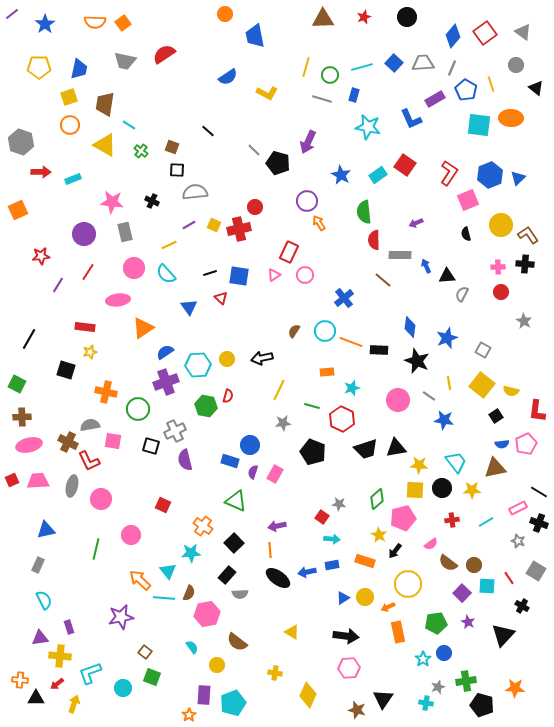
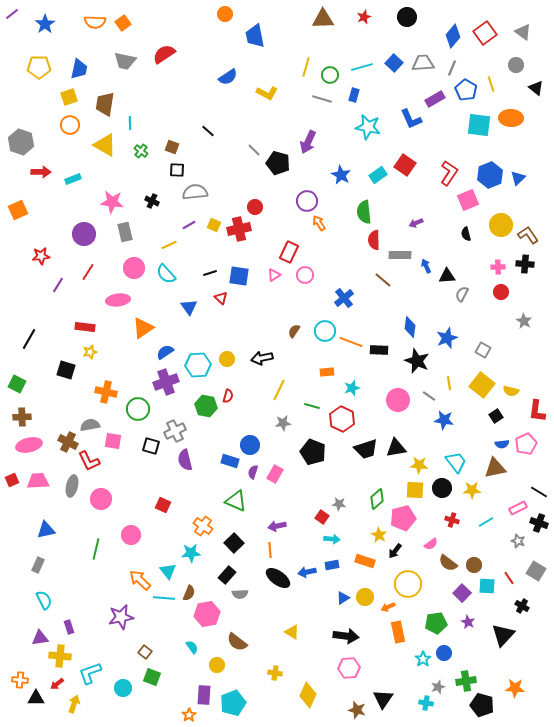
cyan line at (129, 125): moved 1 px right, 2 px up; rotated 56 degrees clockwise
red cross at (452, 520): rotated 24 degrees clockwise
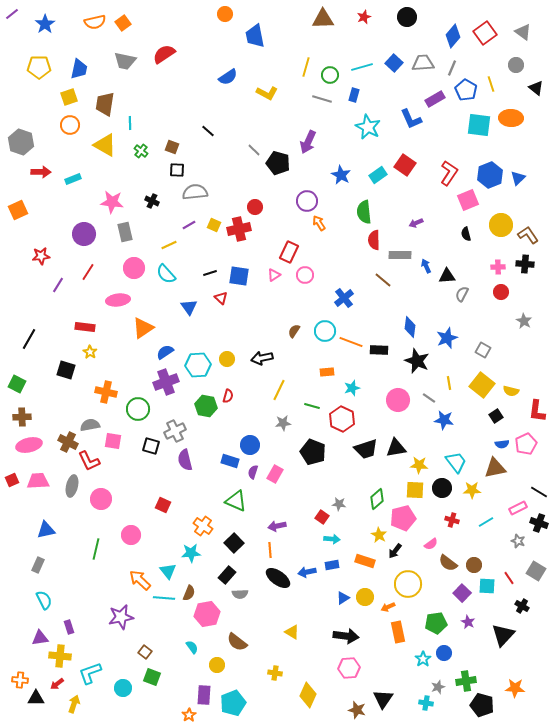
orange semicircle at (95, 22): rotated 15 degrees counterclockwise
cyan star at (368, 127): rotated 15 degrees clockwise
yellow star at (90, 352): rotated 24 degrees counterclockwise
gray line at (429, 396): moved 2 px down
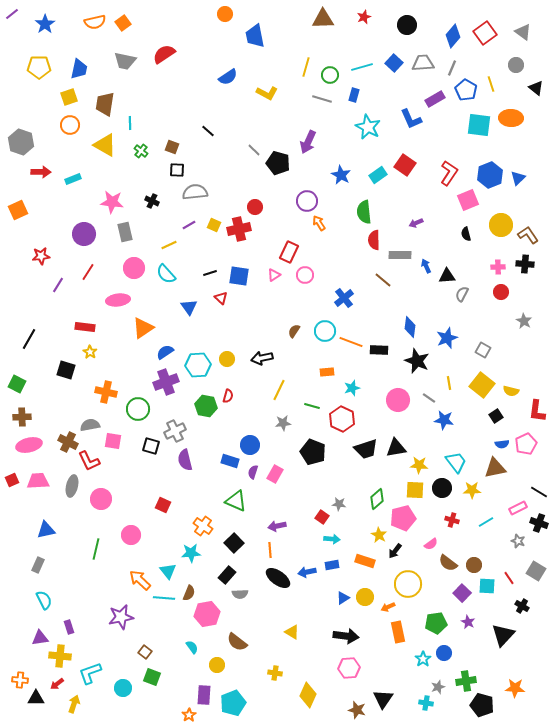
black circle at (407, 17): moved 8 px down
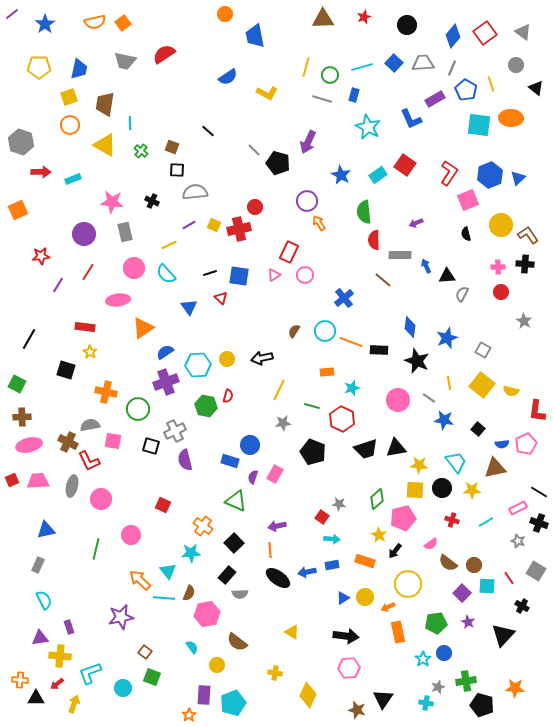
black square at (496, 416): moved 18 px left, 13 px down; rotated 16 degrees counterclockwise
purple semicircle at (253, 472): moved 5 px down
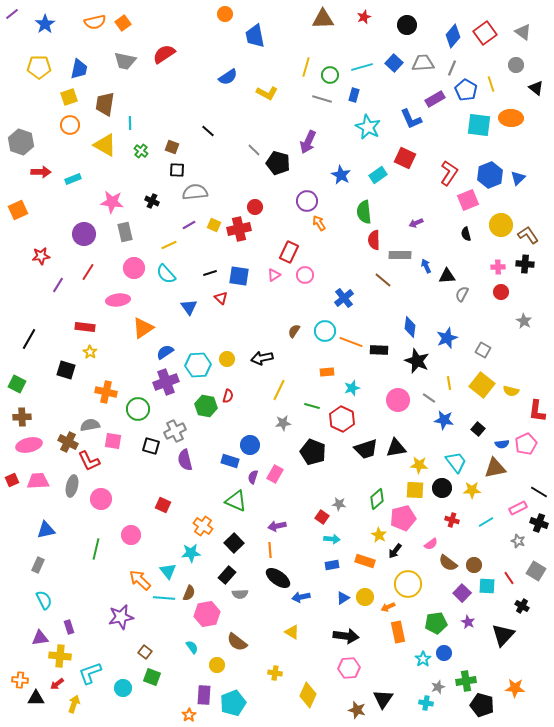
red square at (405, 165): moved 7 px up; rotated 10 degrees counterclockwise
blue arrow at (307, 572): moved 6 px left, 25 px down
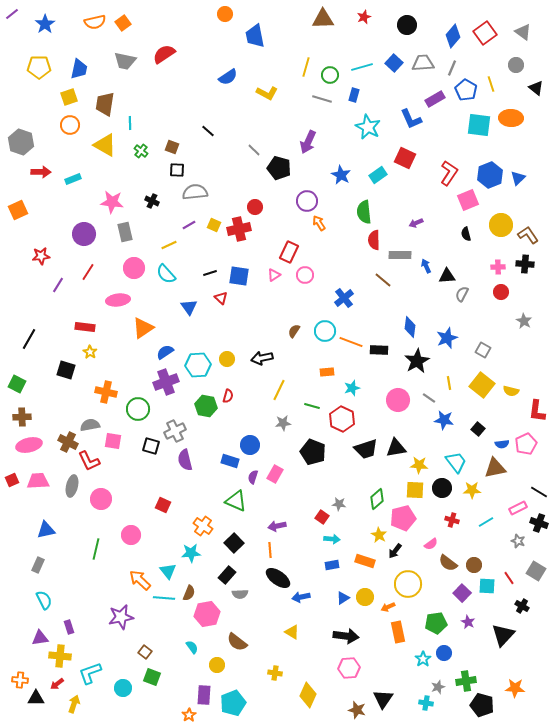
black pentagon at (278, 163): moved 1 px right, 5 px down
black star at (417, 361): rotated 20 degrees clockwise
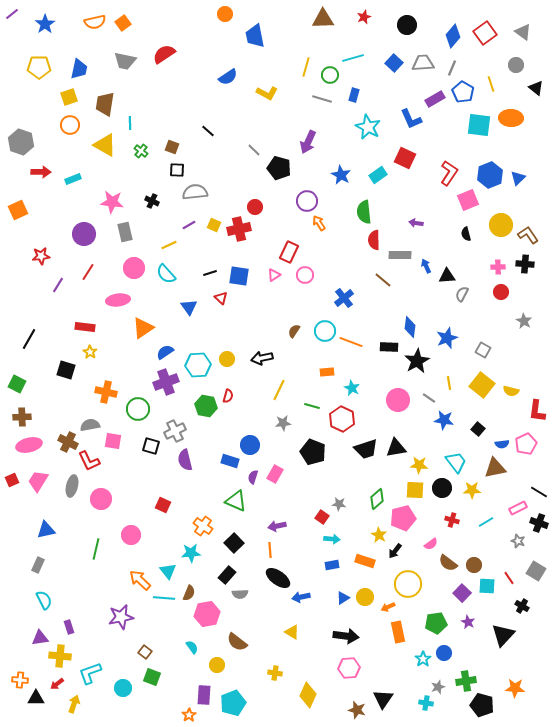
cyan line at (362, 67): moved 9 px left, 9 px up
blue pentagon at (466, 90): moved 3 px left, 2 px down
purple arrow at (416, 223): rotated 32 degrees clockwise
black rectangle at (379, 350): moved 10 px right, 3 px up
cyan star at (352, 388): rotated 28 degrees counterclockwise
pink trapezoid at (38, 481): rotated 55 degrees counterclockwise
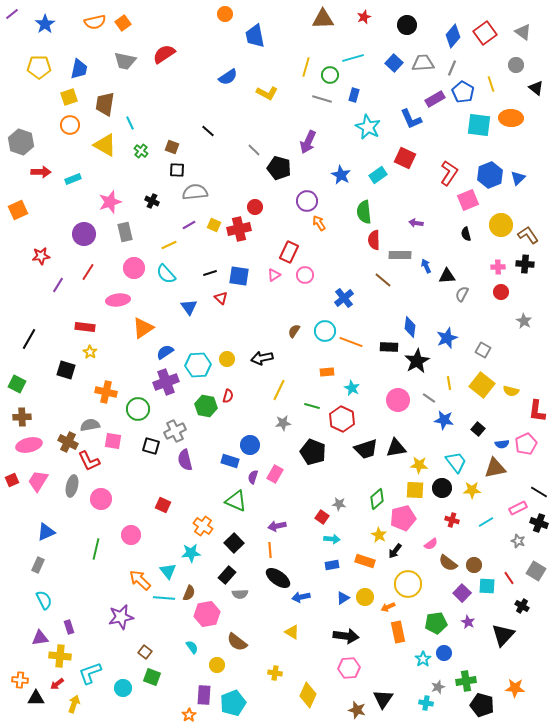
cyan line at (130, 123): rotated 24 degrees counterclockwise
pink star at (112, 202): moved 2 px left; rotated 25 degrees counterclockwise
blue triangle at (46, 530): moved 2 px down; rotated 12 degrees counterclockwise
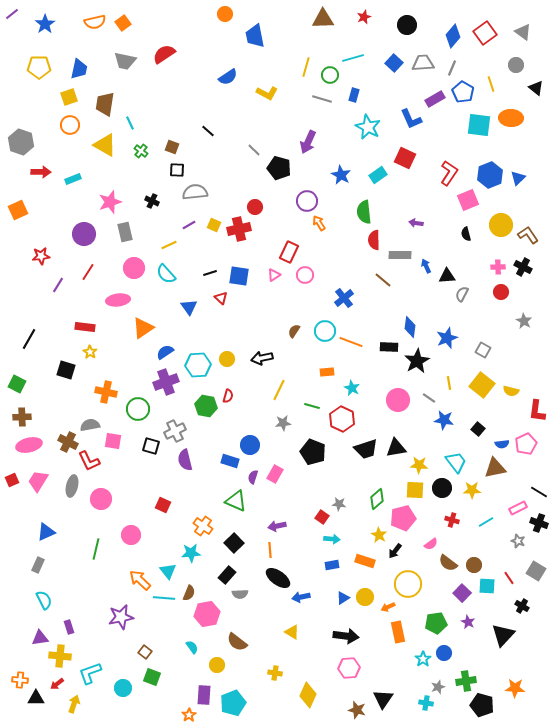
black cross at (525, 264): moved 2 px left, 3 px down; rotated 24 degrees clockwise
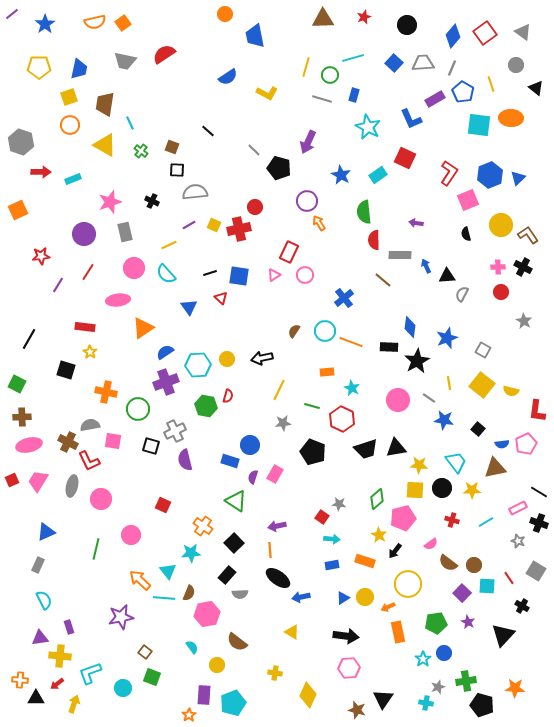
green triangle at (236, 501): rotated 10 degrees clockwise
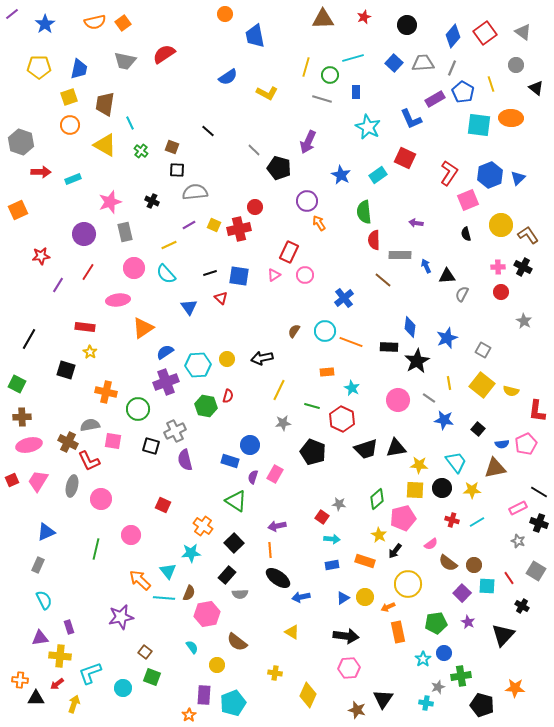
blue rectangle at (354, 95): moved 2 px right, 3 px up; rotated 16 degrees counterclockwise
cyan line at (486, 522): moved 9 px left
green cross at (466, 681): moved 5 px left, 5 px up
